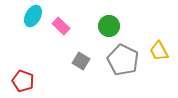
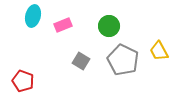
cyan ellipse: rotated 15 degrees counterclockwise
pink rectangle: moved 2 px right, 1 px up; rotated 66 degrees counterclockwise
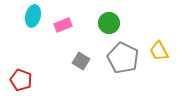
green circle: moved 3 px up
gray pentagon: moved 2 px up
red pentagon: moved 2 px left, 1 px up
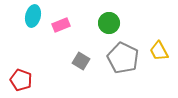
pink rectangle: moved 2 px left
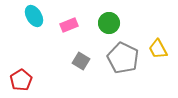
cyan ellipse: moved 1 px right; rotated 45 degrees counterclockwise
pink rectangle: moved 8 px right
yellow trapezoid: moved 1 px left, 2 px up
red pentagon: rotated 20 degrees clockwise
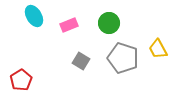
gray pentagon: rotated 8 degrees counterclockwise
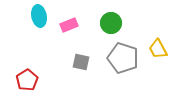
cyan ellipse: moved 5 px right; rotated 20 degrees clockwise
green circle: moved 2 px right
gray square: moved 1 px down; rotated 18 degrees counterclockwise
red pentagon: moved 6 px right
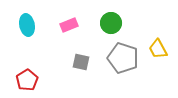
cyan ellipse: moved 12 px left, 9 px down
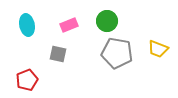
green circle: moved 4 px left, 2 px up
yellow trapezoid: rotated 40 degrees counterclockwise
gray pentagon: moved 6 px left, 5 px up; rotated 8 degrees counterclockwise
gray square: moved 23 px left, 8 px up
red pentagon: rotated 10 degrees clockwise
